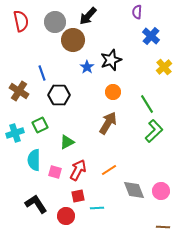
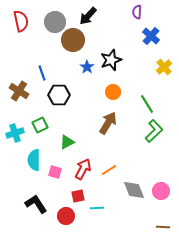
red arrow: moved 5 px right, 1 px up
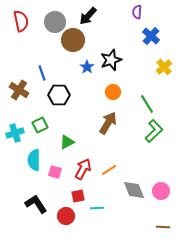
brown cross: moved 1 px up
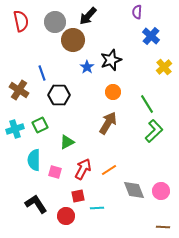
cyan cross: moved 4 px up
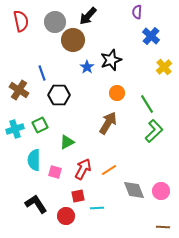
orange circle: moved 4 px right, 1 px down
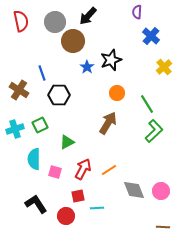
brown circle: moved 1 px down
cyan semicircle: moved 1 px up
